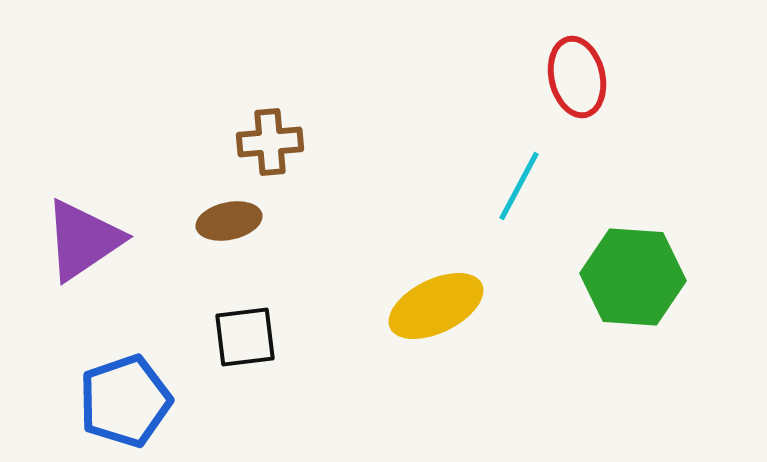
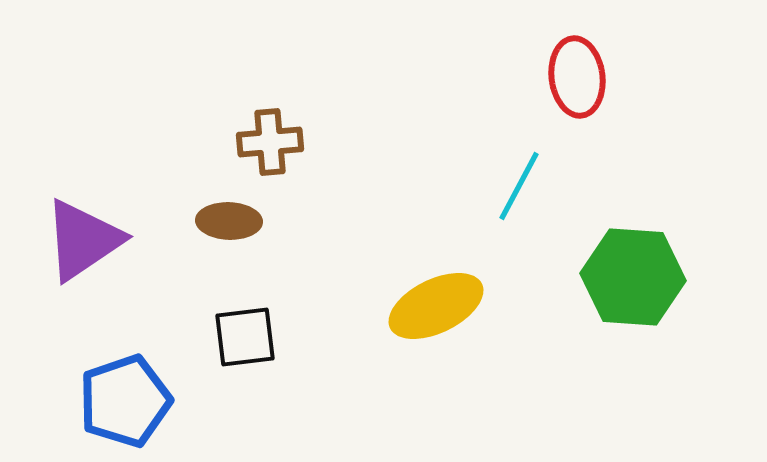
red ellipse: rotated 6 degrees clockwise
brown ellipse: rotated 14 degrees clockwise
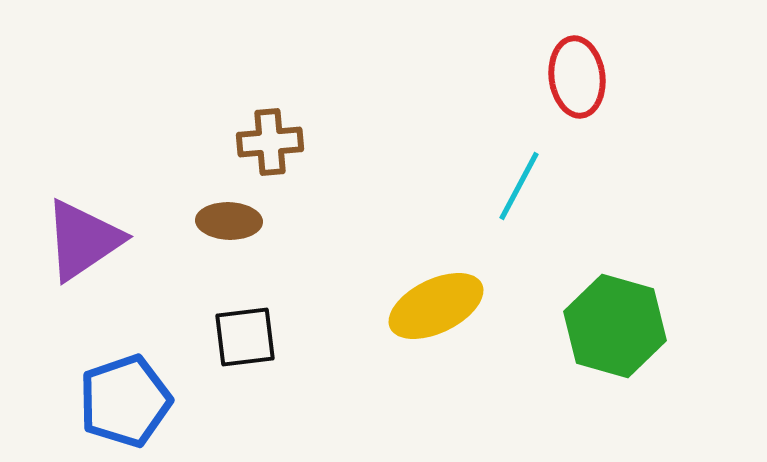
green hexagon: moved 18 px left, 49 px down; rotated 12 degrees clockwise
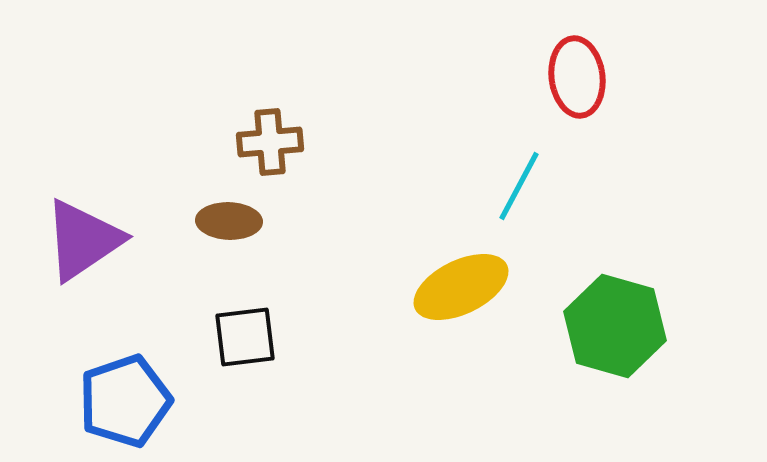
yellow ellipse: moved 25 px right, 19 px up
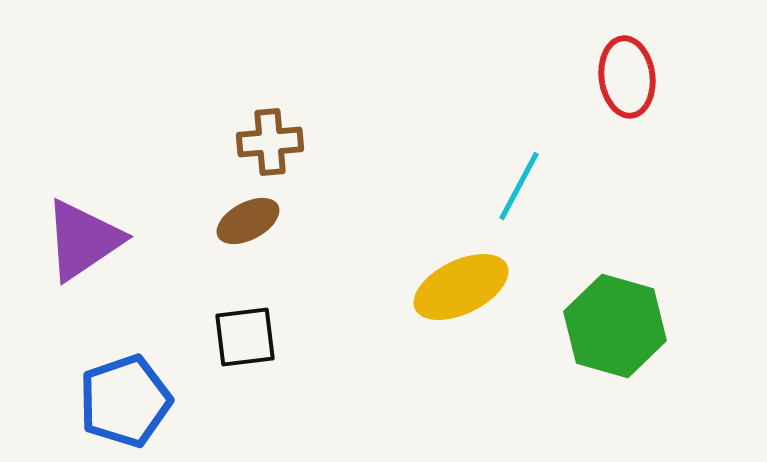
red ellipse: moved 50 px right
brown ellipse: moved 19 px right; rotated 30 degrees counterclockwise
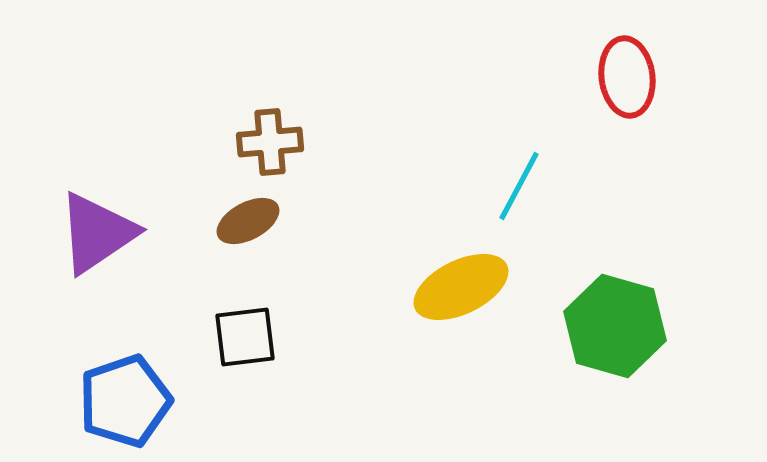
purple triangle: moved 14 px right, 7 px up
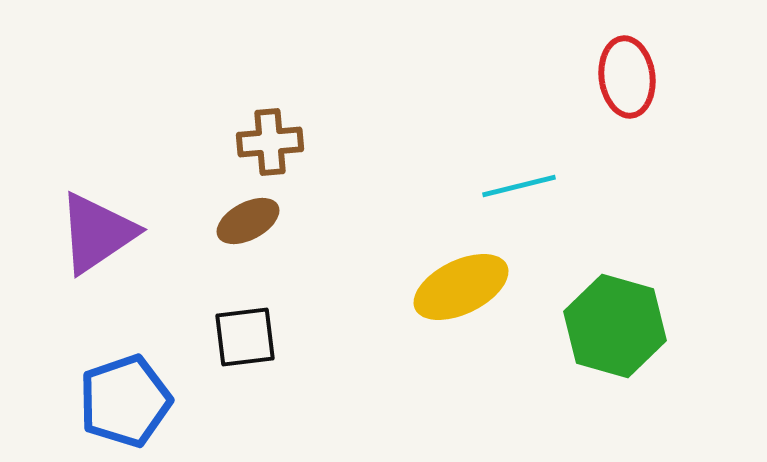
cyan line: rotated 48 degrees clockwise
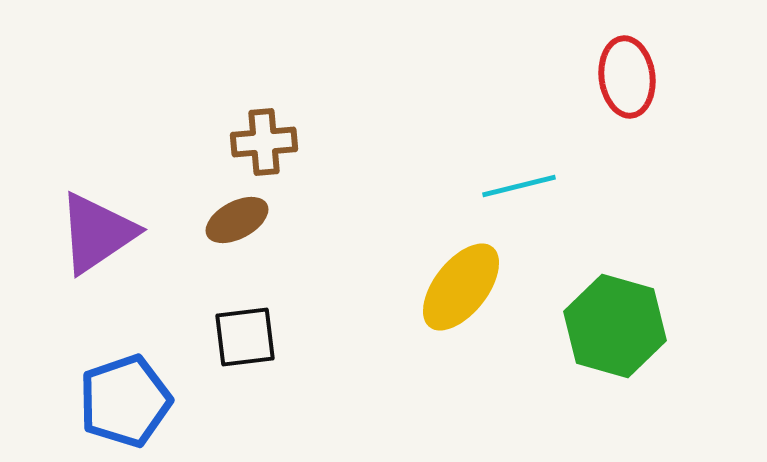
brown cross: moved 6 px left
brown ellipse: moved 11 px left, 1 px up
yellow ellipse: rotated 26 degrees counterclockwise
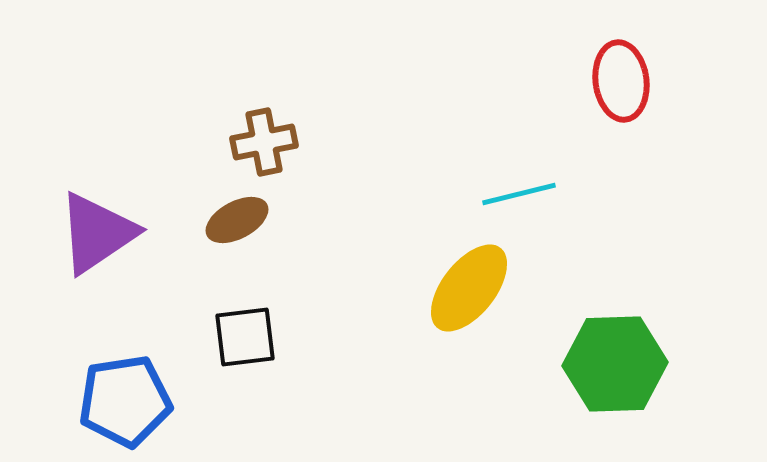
red ellipse: moved 6 px left, 4 px down
brown cross: rotated 6 degrees counterclockwise
cyan line: moved 8 px down
yellow ellipse: moved 8 px right, 1 px down
green hexagon: moved 38 px down; rotated 18 degrees counterclockwise
blue pentagon: rotated 10 degrees clockwise
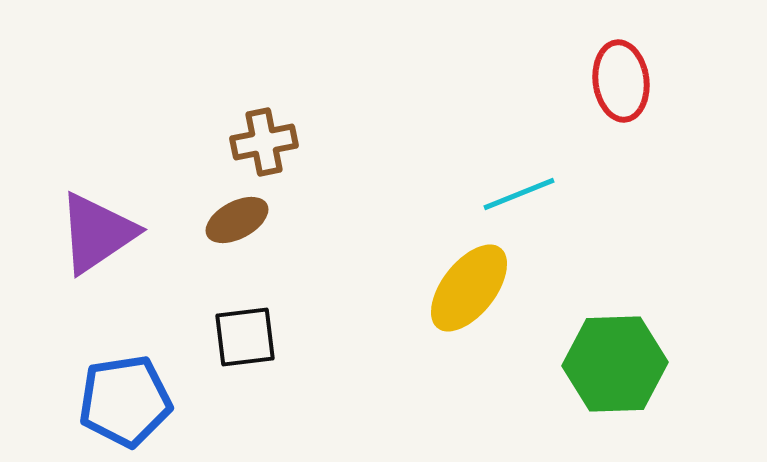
cyan line: rotated 8 degrees counterclockwise
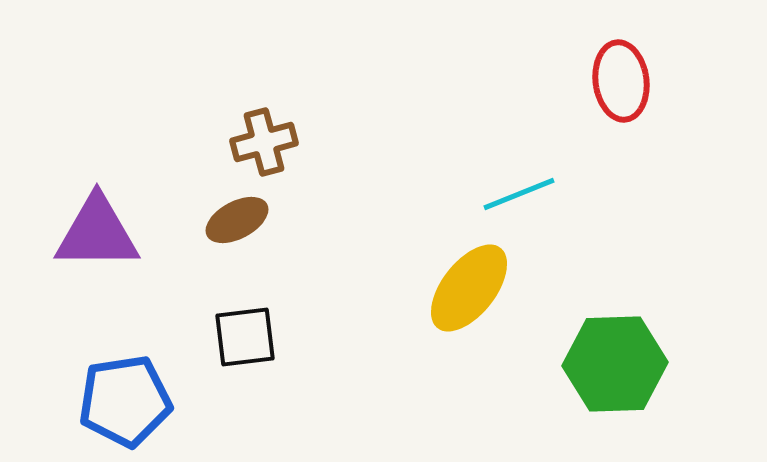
brown cross: rotated 4 degrees counterclockwise
purple triangle: rotated 34 degrees clockwise
